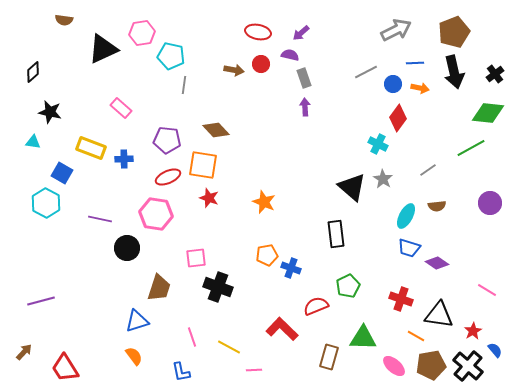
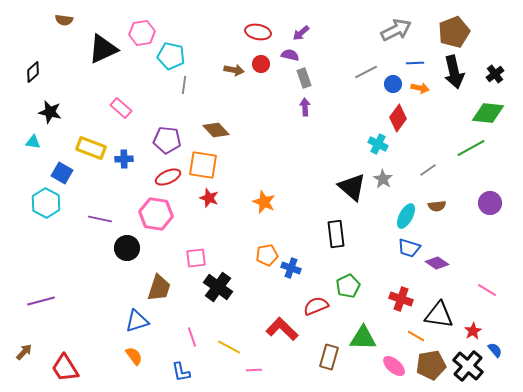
black cross at (218, 287): rotated 16 degrees clockwise
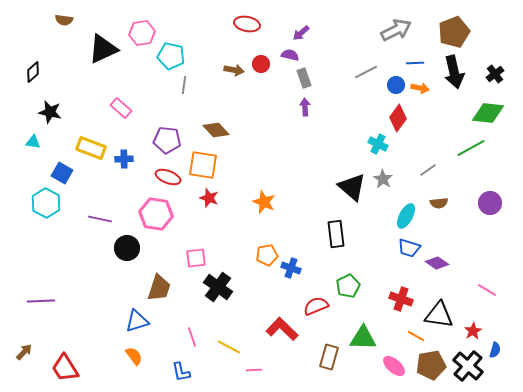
red ellipse at (258, 32): moved 11 px left, 8 px up
blue circle at (393, 84): moved 3 px right, 1 px down
red ellipse at (168, 177): rotated 45 degrees clockwise
brown semicircle at (437, 206): moved 2 px right, 3 px up
purple line at (41, 301): rotated 12 degrees clockwise
blue semicircle at (495, 350): rotated 56 degrees clockwise
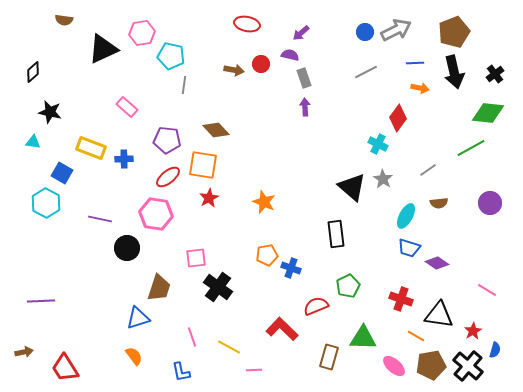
blue circle at (396, 85): moved 31 px left, 53 px up
pink rectangle at (121, 108): moved 6 px right, 1 px up
red ellipse at (168, 177): rotated 60 degrees counterclockwise
red star at (209, 198): rotated 24 degrees clockwise
blue triangle at (137, 321): moved 1 px right, 3 px up
brown arrow at (24, 352): rotated 36 degrees clockwise
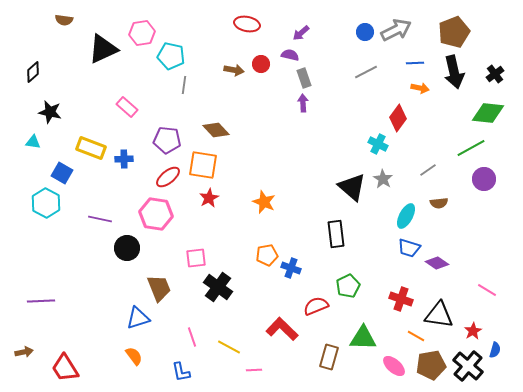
purple arrow at (305, 107): moved 2 px left, 4 px up
purple circle at (490, 203): moved 6 px left, 24 px up
brown trapezoid at (159, 288): rotated 40 degrees counterclockwise
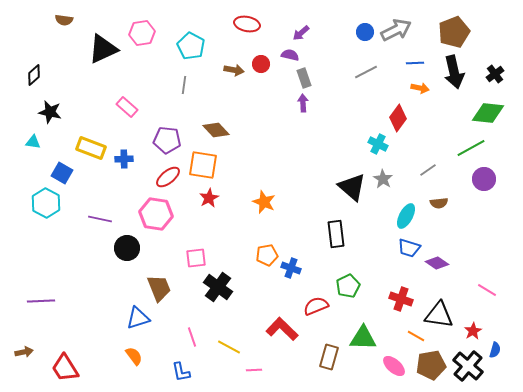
cyan pentagon at (171, 56): moved 20 px right, 10 px up; rotated 16 degrees clockwise
black diamond at (33, 72): moved 1 px right, 3 px down
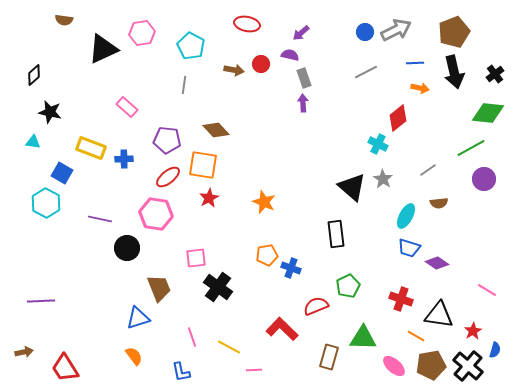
red diamond at (398, 118): rotated 16 degrees clockwise
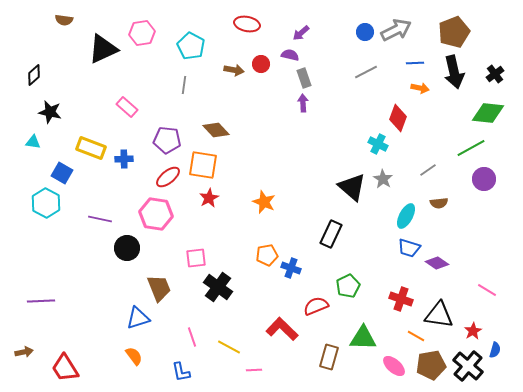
red diamond at (398, 118): rotated 32 degrees counterclockwise
black rectangle at (336, 234): moved 5 px left; rotated 32 degrees clockwise
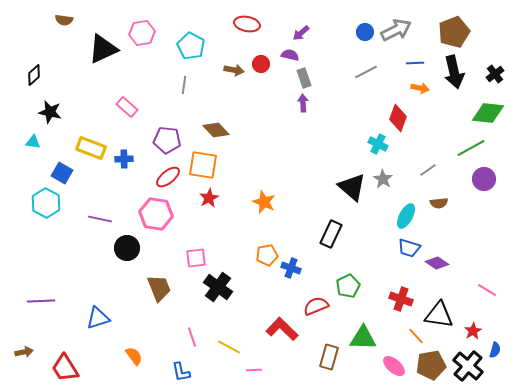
blue triangle at (138, 318): moved 40 px left
orange line at (416, 336): rotated 18 degrees clockwise
